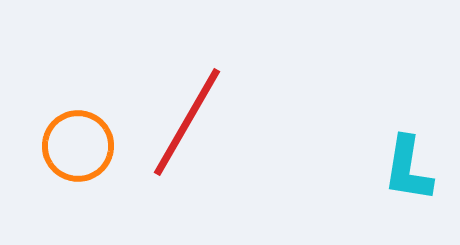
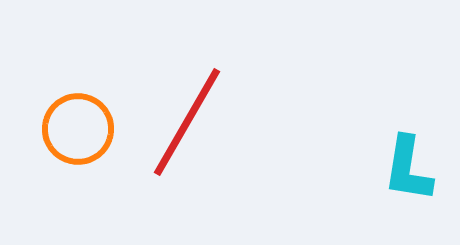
orange circle: moved 17 px up
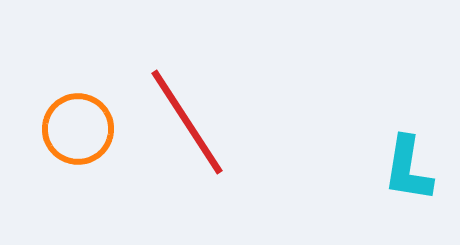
red line: rotated 63 degrees counterclockwise
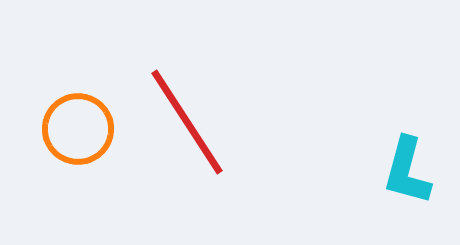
cyan L-shape: moved 1 px left, 2 px down; rotated 6 degrees clockwise
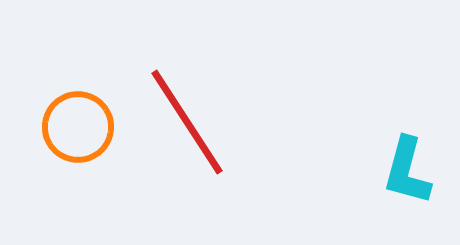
orange circle: moved 2 px up
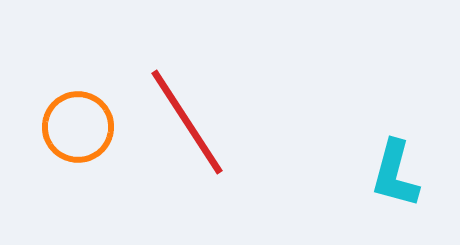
cyan L-shape: moved 12 px left, 3 px down
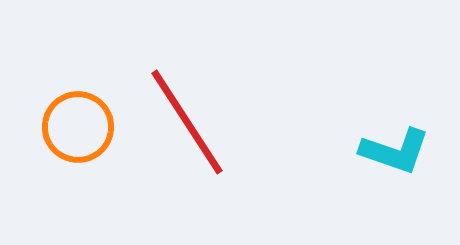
cyan L-shape: moved 23 px up; rotated 86 degrees counterclockwise
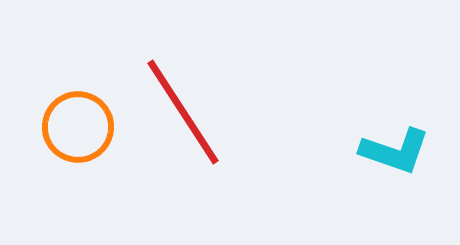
red line: moved 4 px left, 10 px up
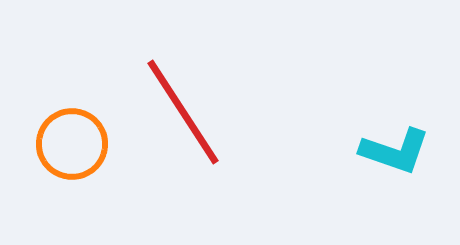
orange circle: moved 6 px left, 17 px down
